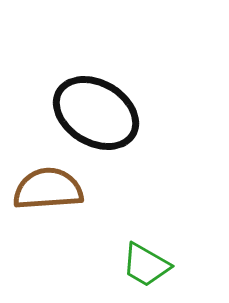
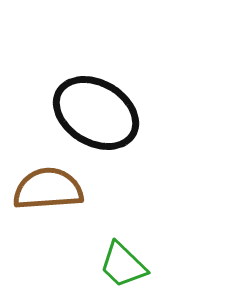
green trapezoid: moved 23 px left; rotated 14 degrees clockwise
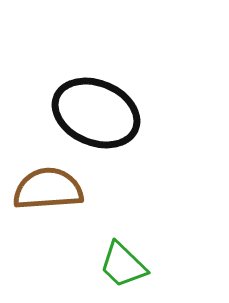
black ellipse: rotated 8 degrees counterclockwise
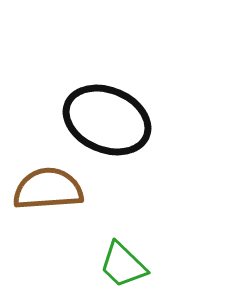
black ellipse: moved 11 px right, 7 px down
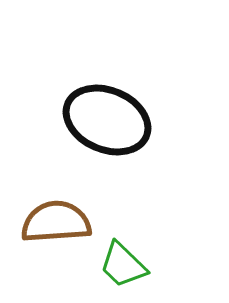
brown semicircle: moved 8 px right, 33 px down
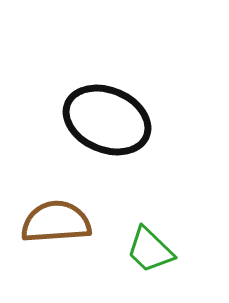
green trapezoid: moved 27 px right, 15 px up
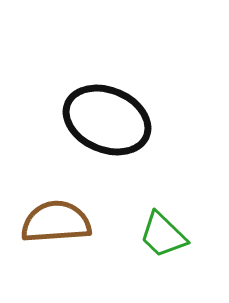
green trapezoid: moved 13 px right, 15 px up
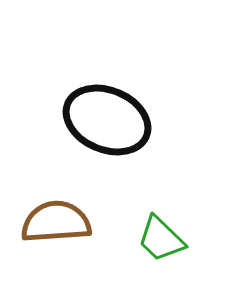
green trapezoid: moved 2 px left, 4 px down
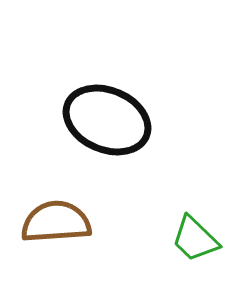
green trapezoid: moved 34 px right
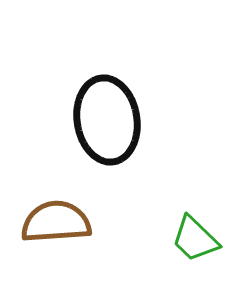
black ellipse: rotated 58 degrees clockwise
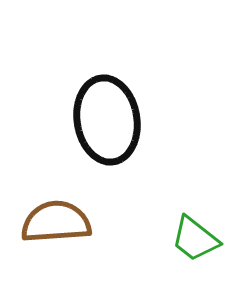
green trapezoid: rotated 6 degrees counterclockwise
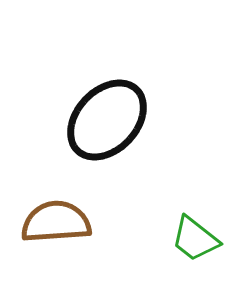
black ellipse: rotated 52 degrees clockwise
